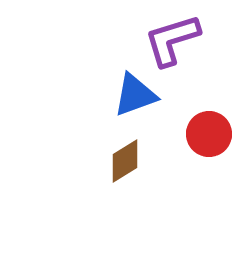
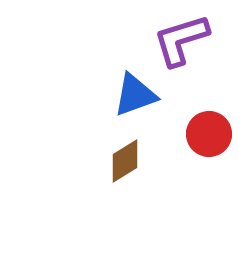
purple L-shape: moved 9 px right
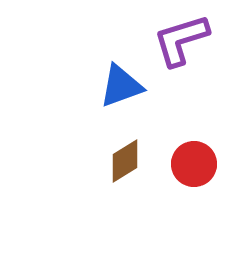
blue triangle: moved 14 px left, 9 px up
red circle: moved 15 px left, 30 px down
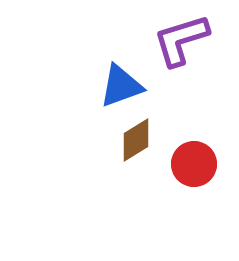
brown diamond: moved 11 px right, 21 px up
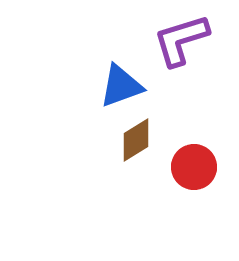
red circle: moved 3 px down
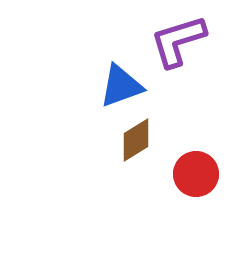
purple L-shape: moved 3 px left, 1 px down
red circle: moved 2 px right, 7 px down
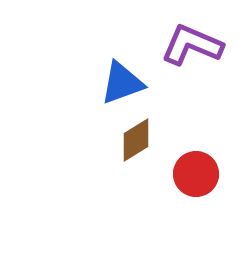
purple L-shape: moved 14 px right, 4 px down; rotated 40 degrees clockwise
blue triangle: moved 1 px right, 3 px up
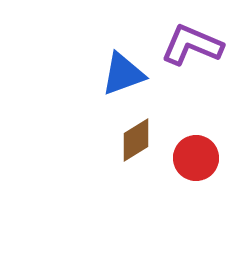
blue triangle: moved 1 px right, 9 px up
red circle: moved 16 px up
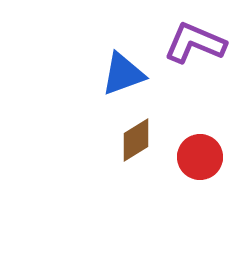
purple L-shape: moved 3 px right, 2 px up
red circle: moved 4 px right, 1 px up
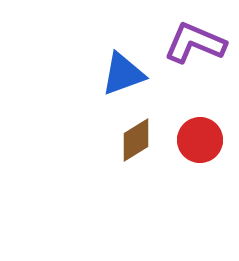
red circle: moved 17 px up
